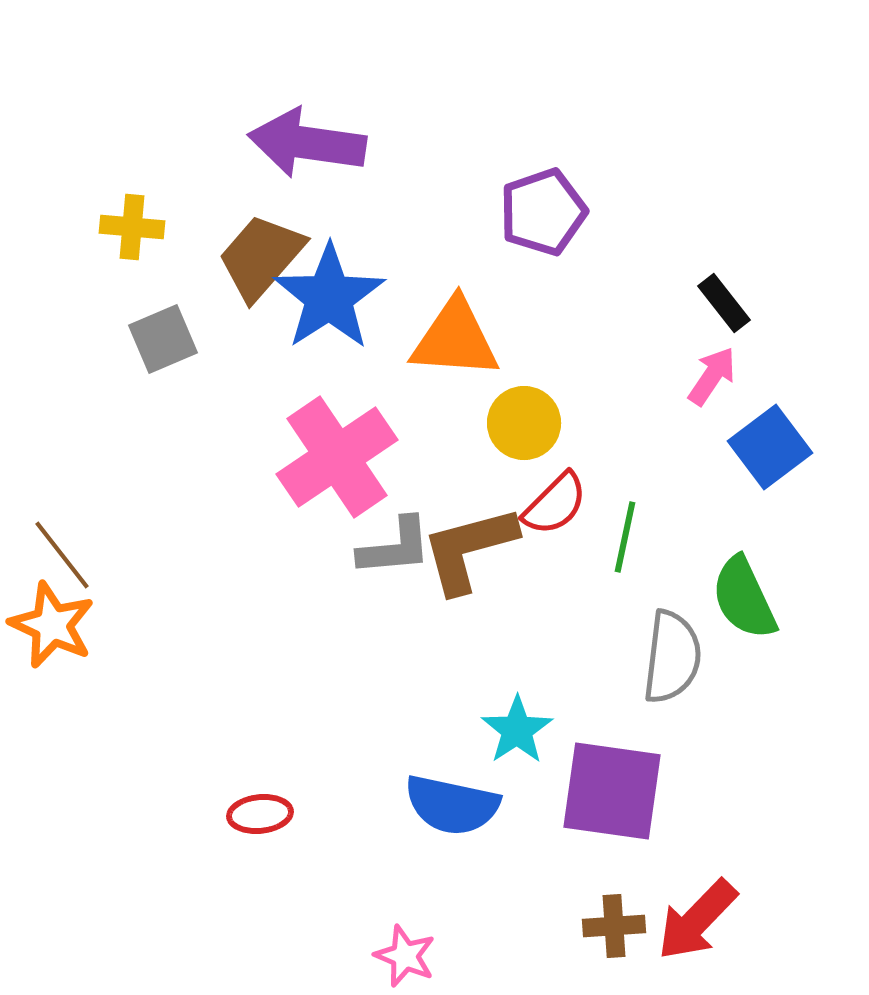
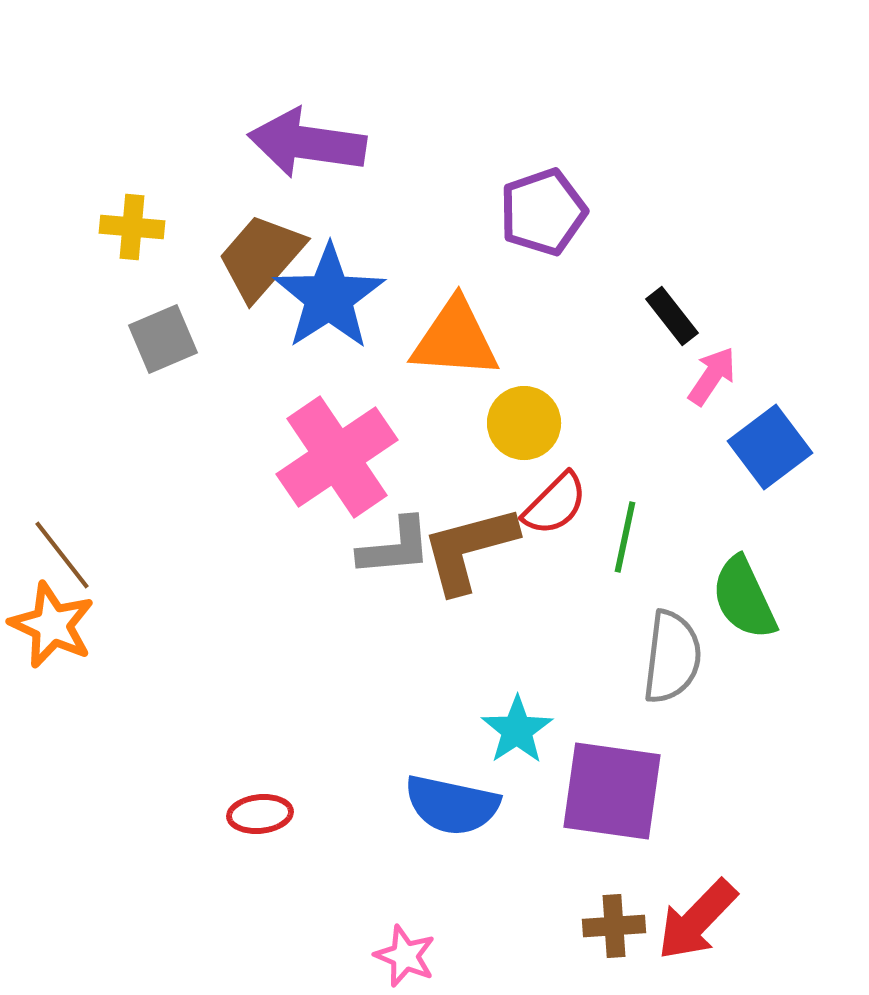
black rectangle: moved 52 px left, 13 px down
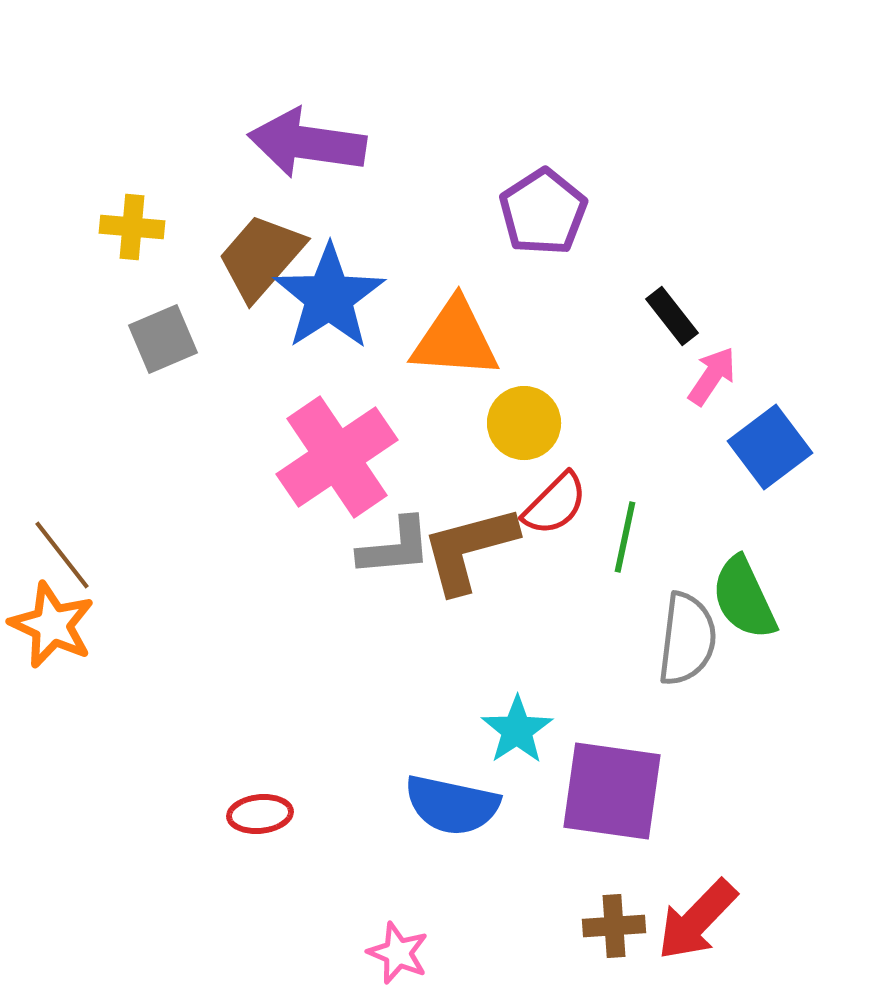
purple pentagon: rotated 14 degrees counterclockwise
gray semicircle: moved 15 px right, 18 px up
pink star: moved 7 px left, 3 px up
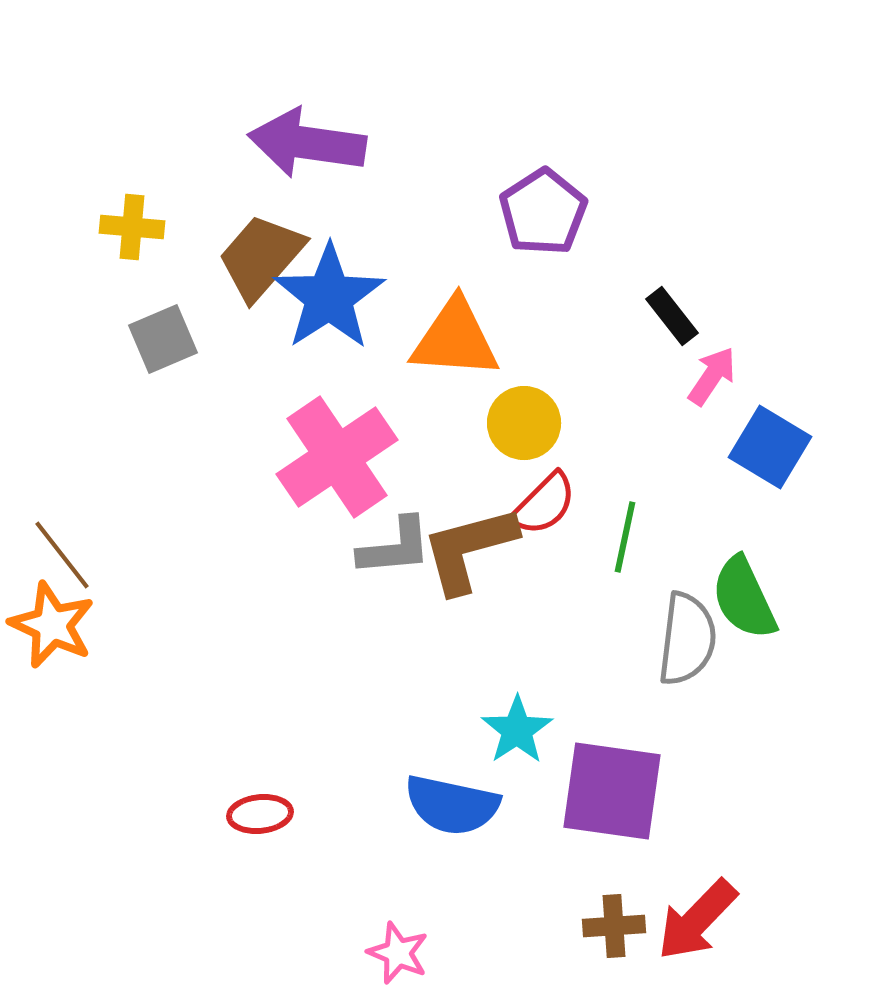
blue square: rotated 22 degrees counterclockwise
red semicircle: moved 11 px left
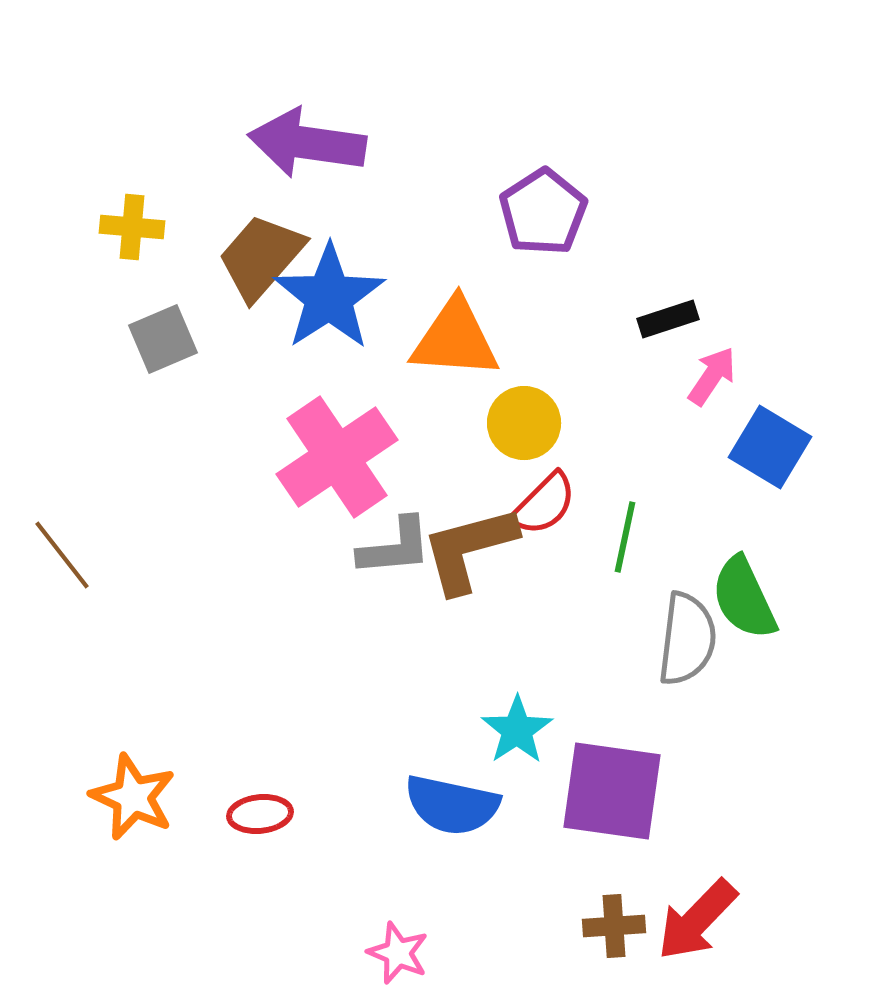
black rectangle: moved 4 px left, 3 px down; rotated 70 degrees counterclockwise
orange star: moved 81 px right, 172 px down
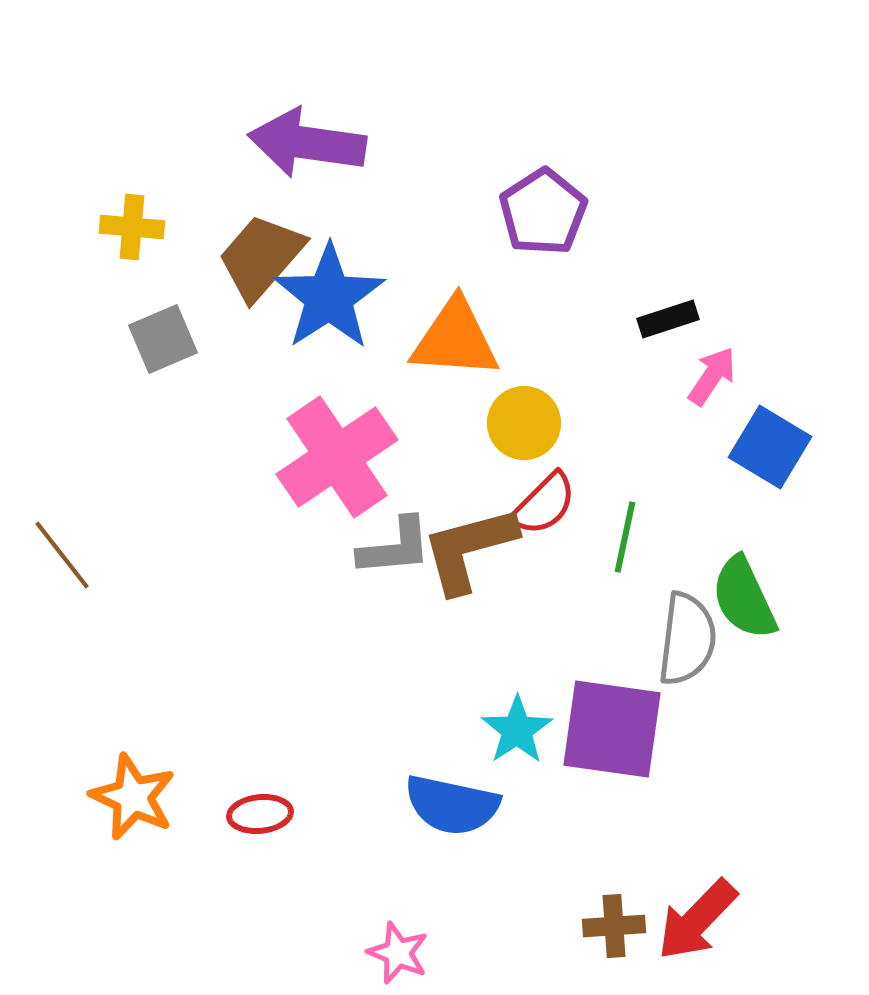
purple square: moved 62 px up
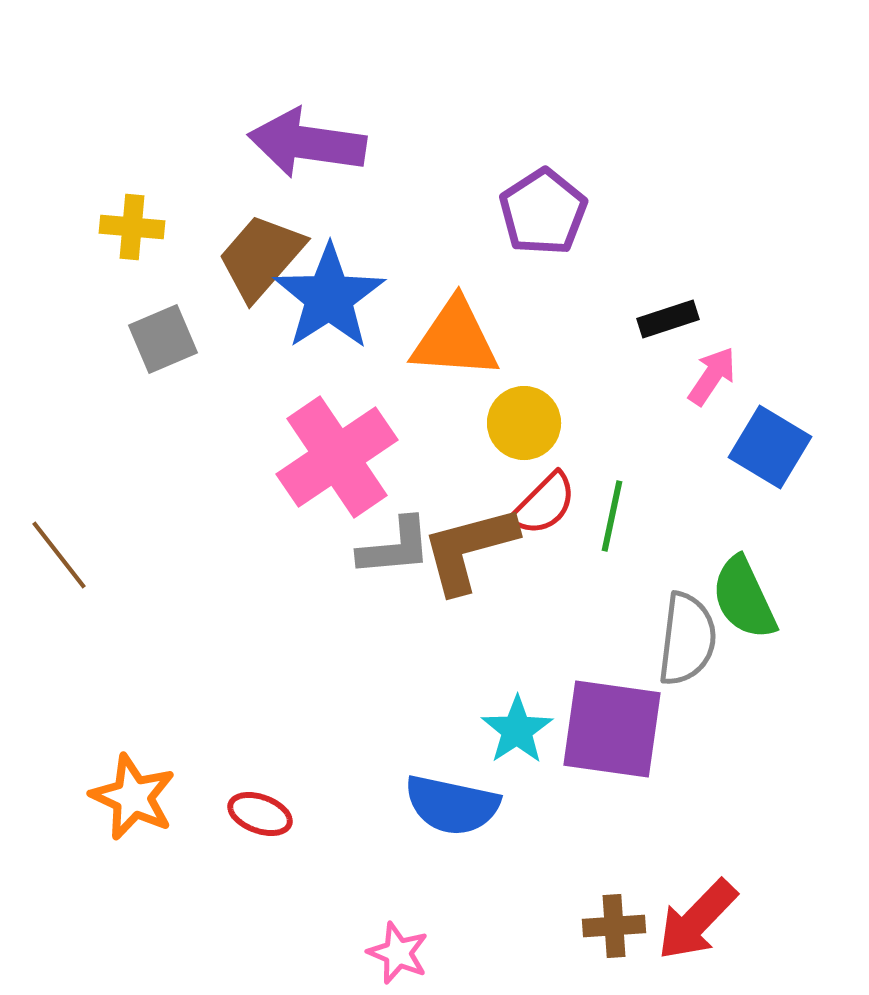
green line: moved 13 px left, 21 px up
brown line: moved 3 px left
red ellipse: rotated 26 degrees clockwise
